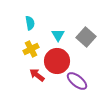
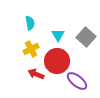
red arrow: moved 1 px left, 1 px up; rotated 14 degrees counterclockwise
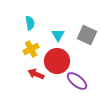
gray square: moved 1 px right, 2 px up; rotated 18 degrees counterclockwise
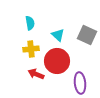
cyan triangle: rotated 16 degrees counterclockwise
yellow cross: rotated 21 degrees clockwise
purple ellipse: moved 3 px right, 2 px down; rotated 45 degrees clockwise
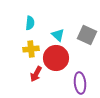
cyan semicircle: rotated 16 degrees clockwise
red circle: moved 1 px left, 3 px up
red arrow: rotated 84 degrees counterclockwise
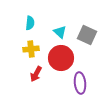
cyan triangle: moved 2 px right, 3 px up
red circle: moved 5 px right
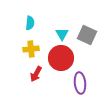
cyan triangle: moved 2 px right, 2 px down; rotated 16 degrees clockwise
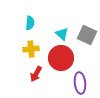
cyan triangle: rotated 16 degrees counterclockwise
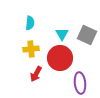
cyan triangle: rotated 16 degrees clockwise
red circle: moved 1 px left
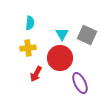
yellow cross: moved 3 px left, 1 px up
purple ellipse: rotated 20 degrees counterclockwise
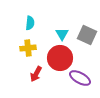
purple ellipse: moved 5 px up; rotated 35 degrees counterclockwise
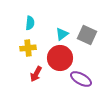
cyan triangle: rotated 24 degrees clockwise
purple ellipse: moved 1 px right, 1 px down
